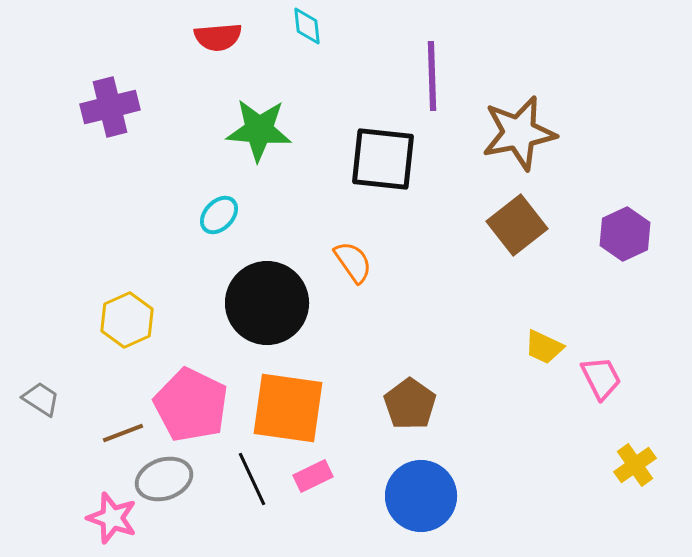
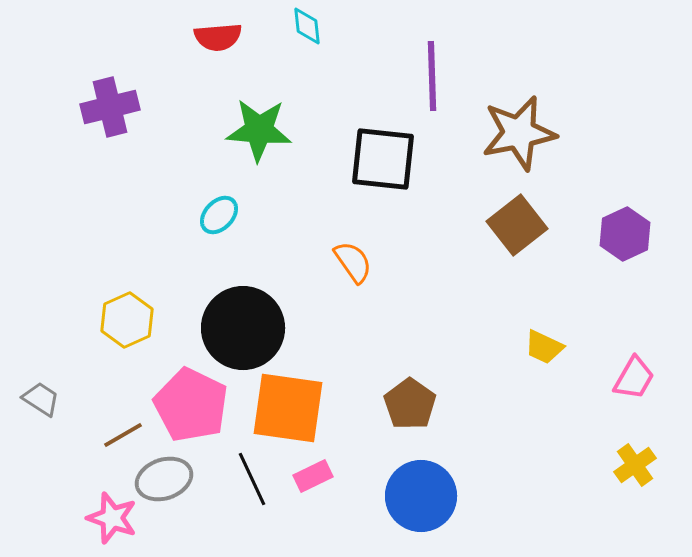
black circle: moved 24 px left, 25 px down
pink trapezoid: moved 33 px right; rotated 57 degrees clockwise
brown line: moved 2 px down; rotated 9 degrees counterclockwise
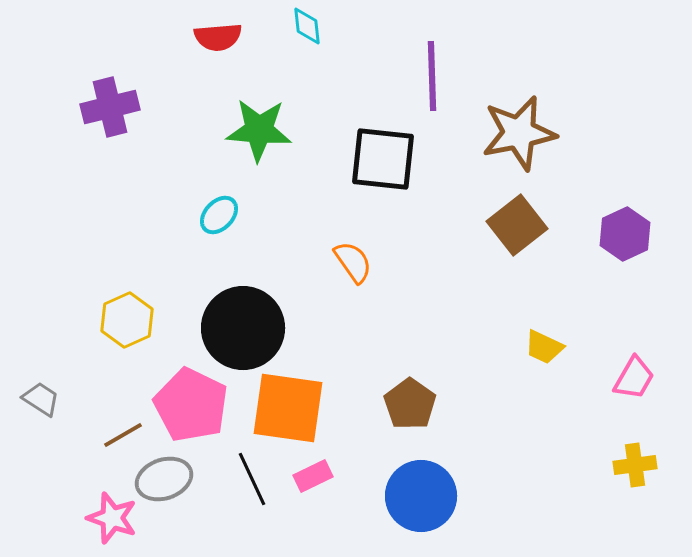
yellow cross: rotated 27 degrees clockwise
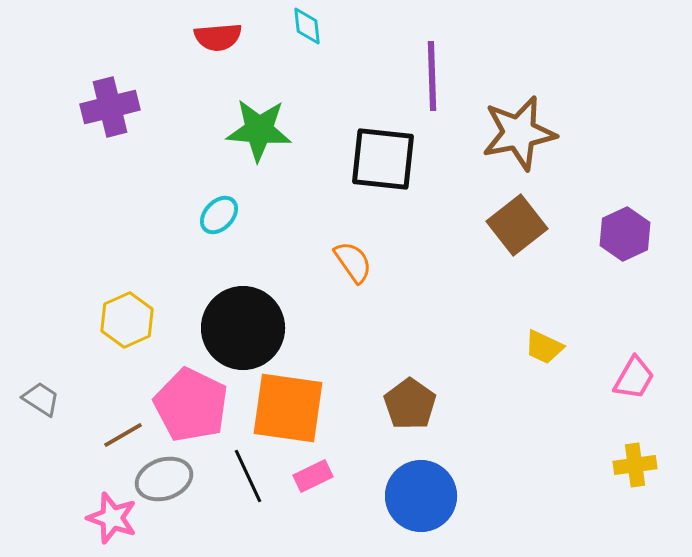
black line: moved 4 px left, 3 px up
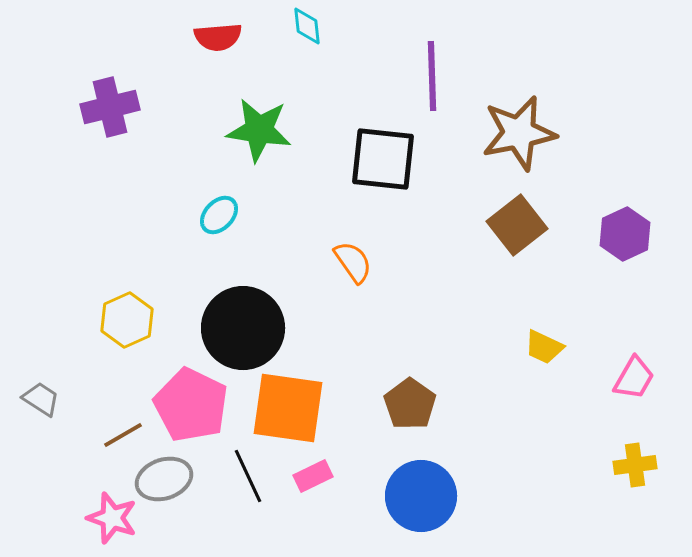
green star: rotated 4 degrees clockwise
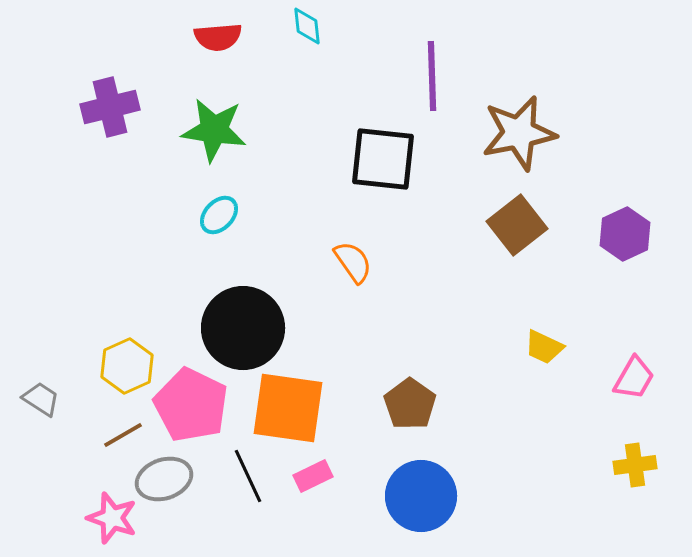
green star: moved 45 px left
yellow hexagon: moved 46 px down
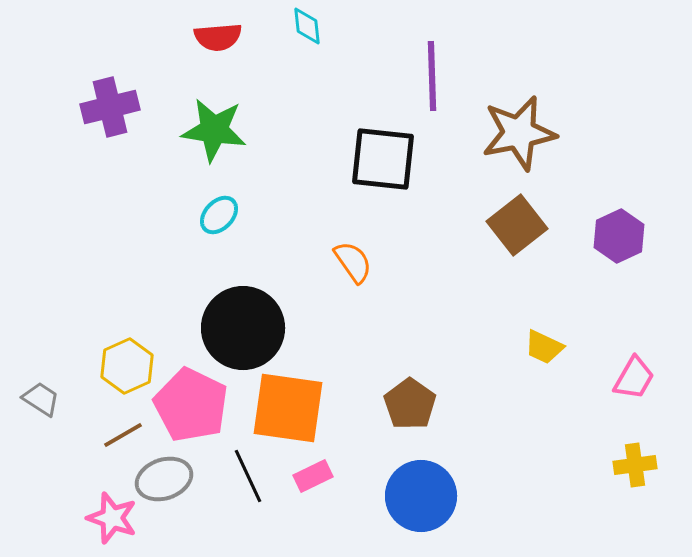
purple hexagon: moved 6 px left, 2 px down
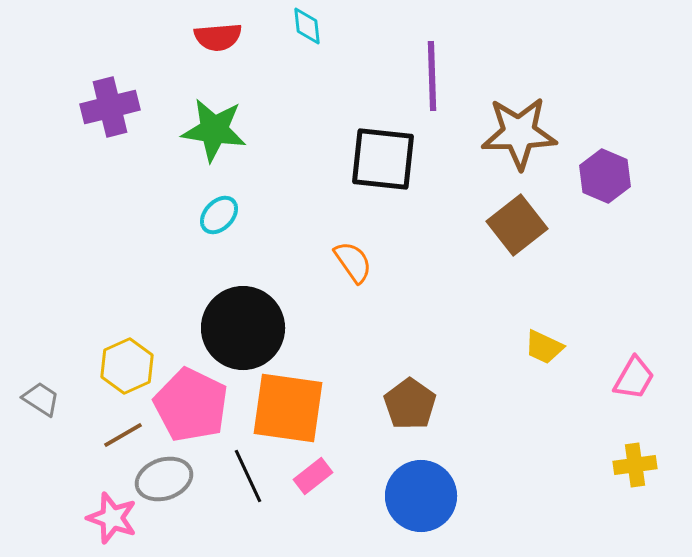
brown star: rotated 10 degrees clockwise
purple hexagon: moved 14 px left, 60 px up; rotated 12 degrees counterclockwise
pink rectangle: rotated 12 degrees counterclockwise
